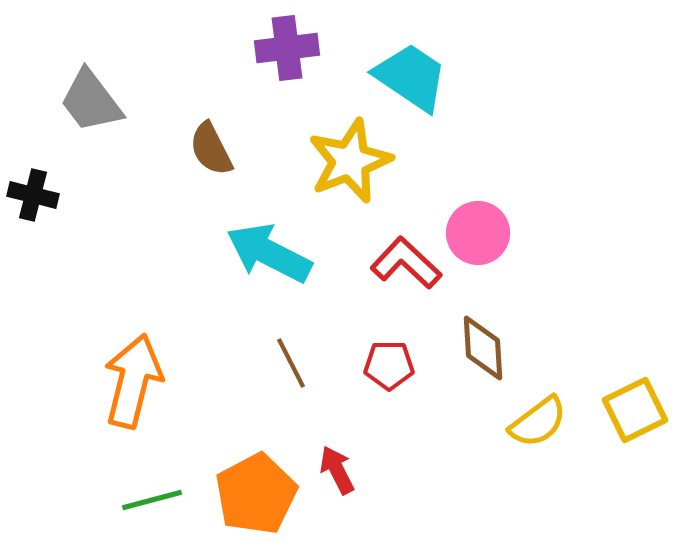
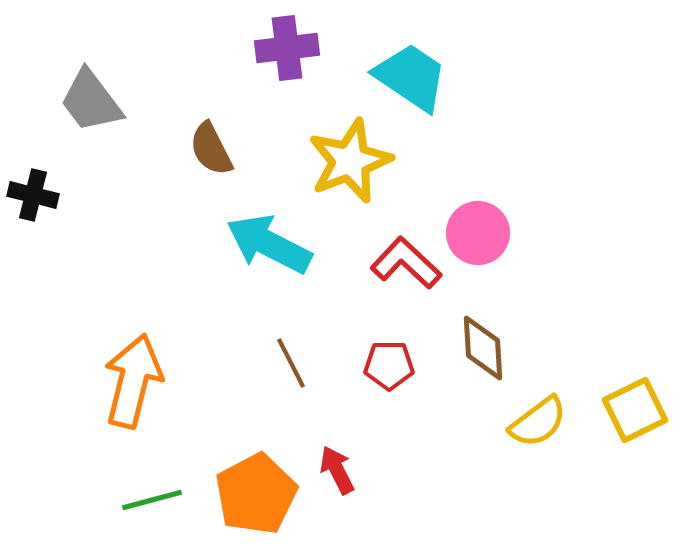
cyan arrow: moved 9 px up
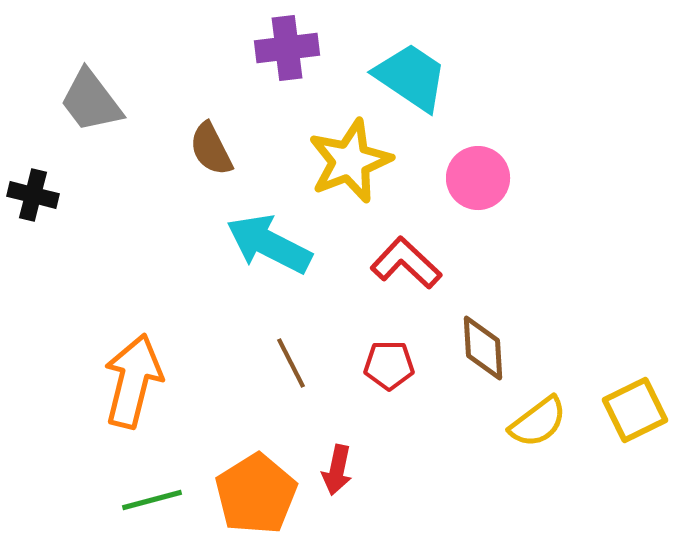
pink circle: moved 55 px up
red arrow: rotated 141 degrees counterclockwise
orange pentagon: rotated 4 degrees counterclockwise
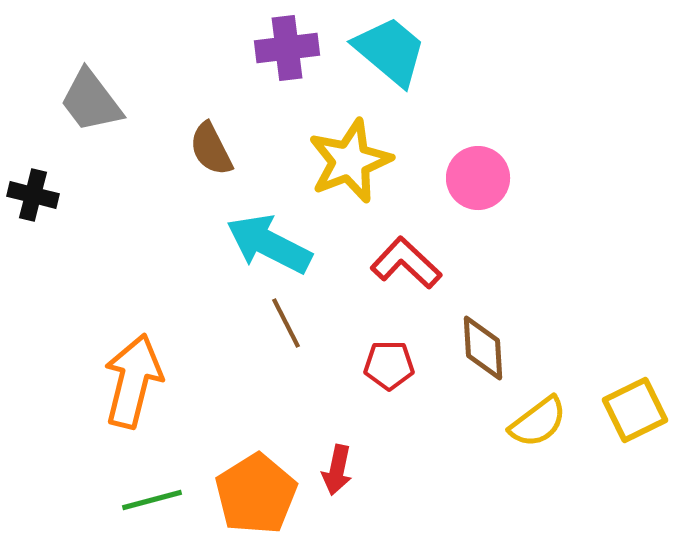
cyan trapezoid: moved 21 px left, 26 px up; rotated 6 degrees clockwise
brown line: moved 5 px left, 40 px up
